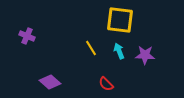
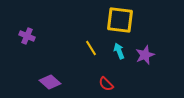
purple star: rotated 24 degrees counterclockwise
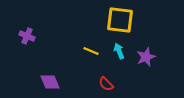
yellow line: moved 3 px down; rotated 35 degrees counterclockwise
purple star: moved 1 px right, 2 px down
purple diamond: rotated 25 degrees clockwise
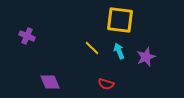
yellow line: moved 1 px right, 3 px up; rotated 21 degrees clockwise
red semicircle: rotated 28 degrees counterclockwise
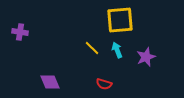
yellow square: rotated 12 degrees counterclockwise
purple cross: moved 7 px left, 4 px up; rotated 14 degrees counterclockwise
cyan arrow: moved 2 px left, 1 px up
red semicircle: moved 2 px left
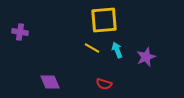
yellow square: moved 16 px left
yellow line: rotated 14 degrees counterclockwise
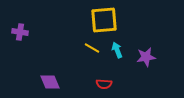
purple star: rotated 12 degrees clockwise
red semicircle: rotated 14 degrees counterclockwise
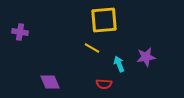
cyan arrow: moved 2 px right, 14 px down
